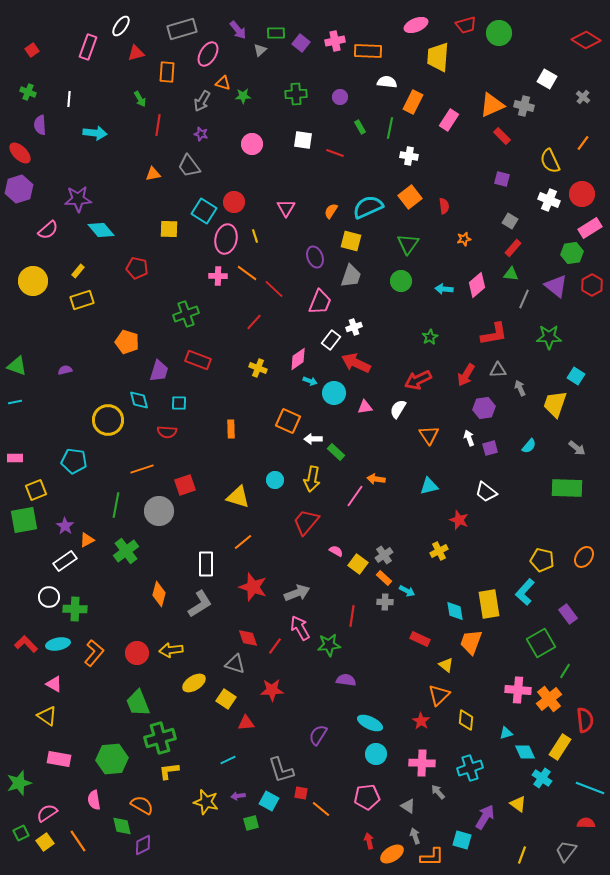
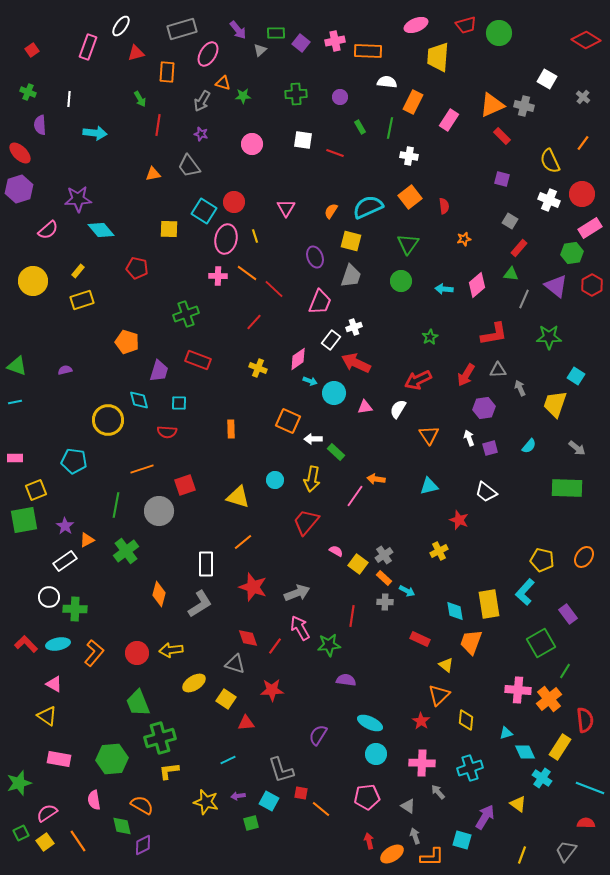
red rectangle at (513, 248): moved 6 px right
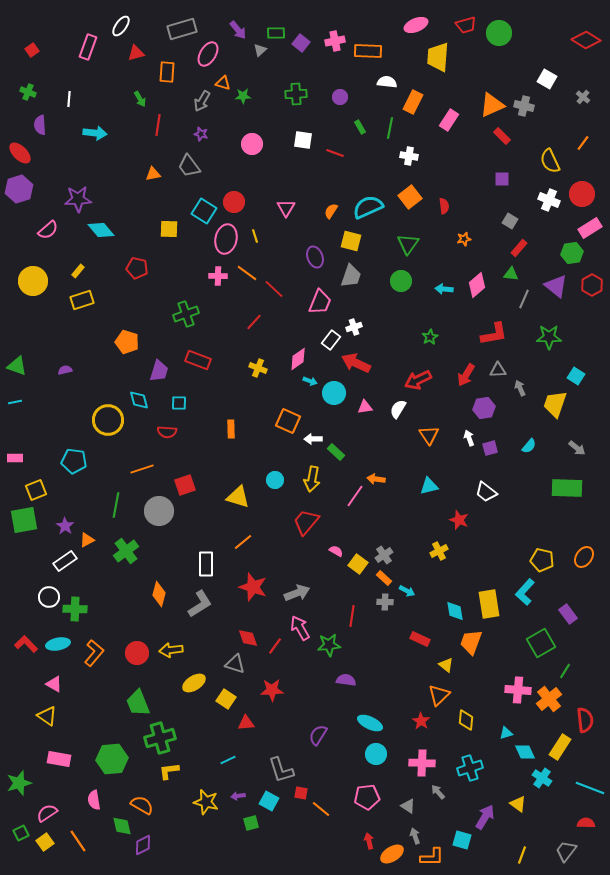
purple square at (502, 179): rotated 14 degrees counterclockwise
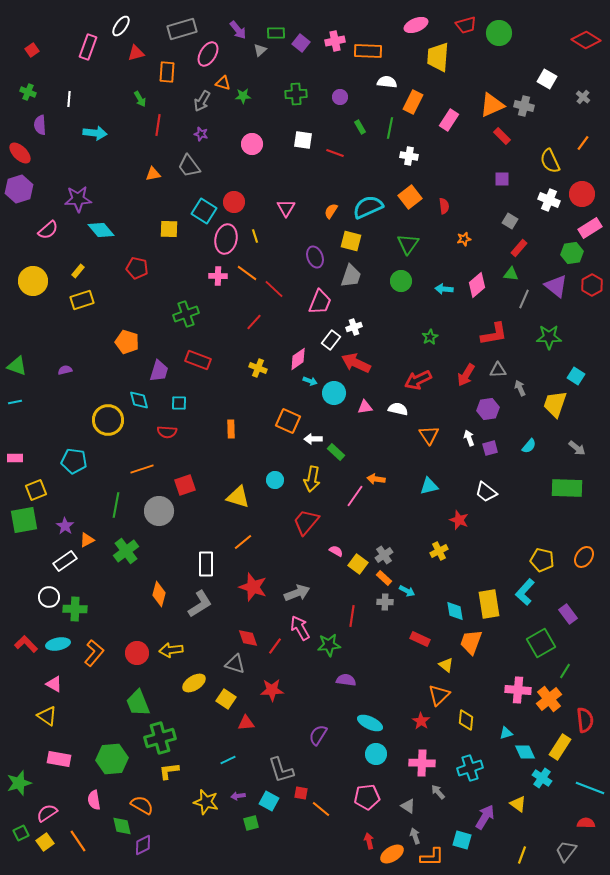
purple hexagon at (484, 408): moved 4 px right, 1 px down
white semicircle at (398, 409): rotated 72 degrees clockwise
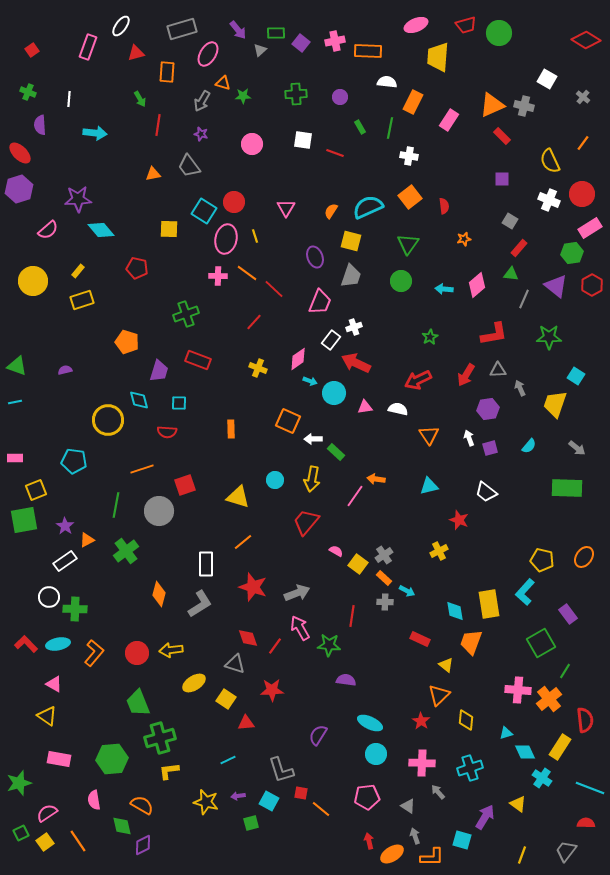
green star at (329, 645): rotated 10 degrees clockwise
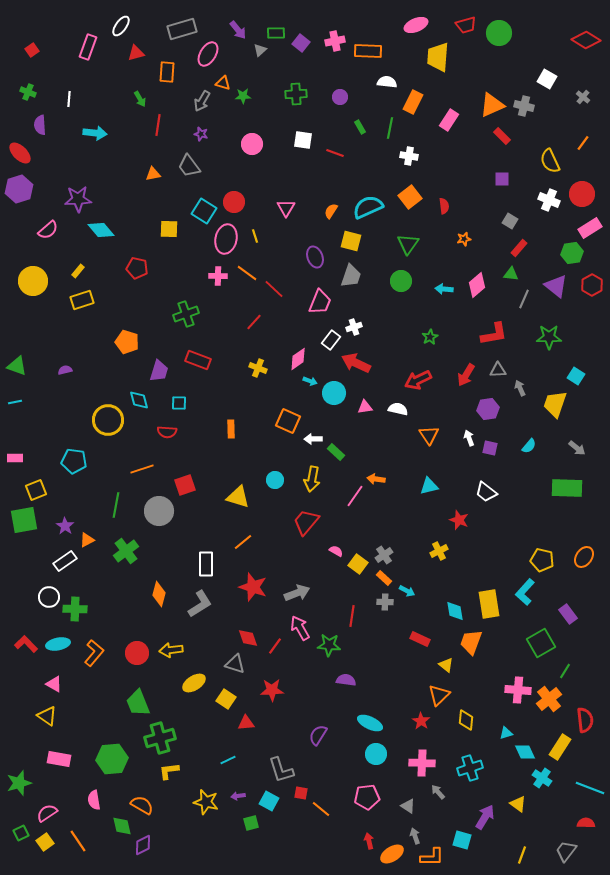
purple square at (490, 448): rotated 28 degrees clockwise
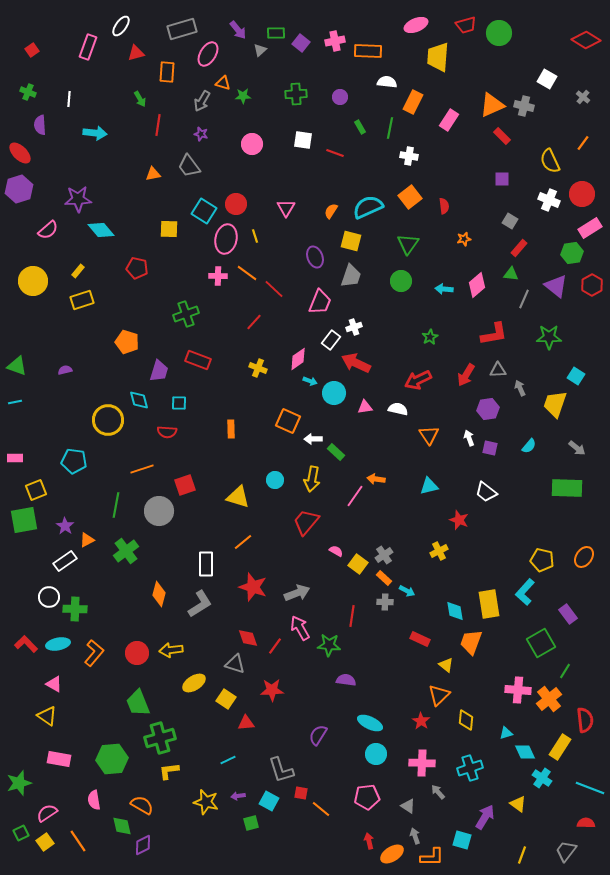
red circle at (234, 202): moved 2 px right, 2 px down
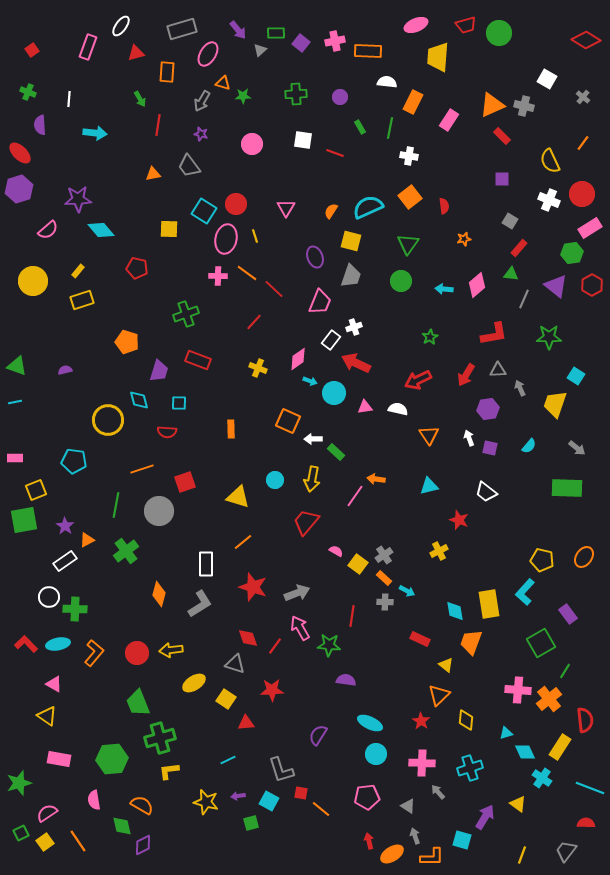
red square at (185, 485): moved 3 px up
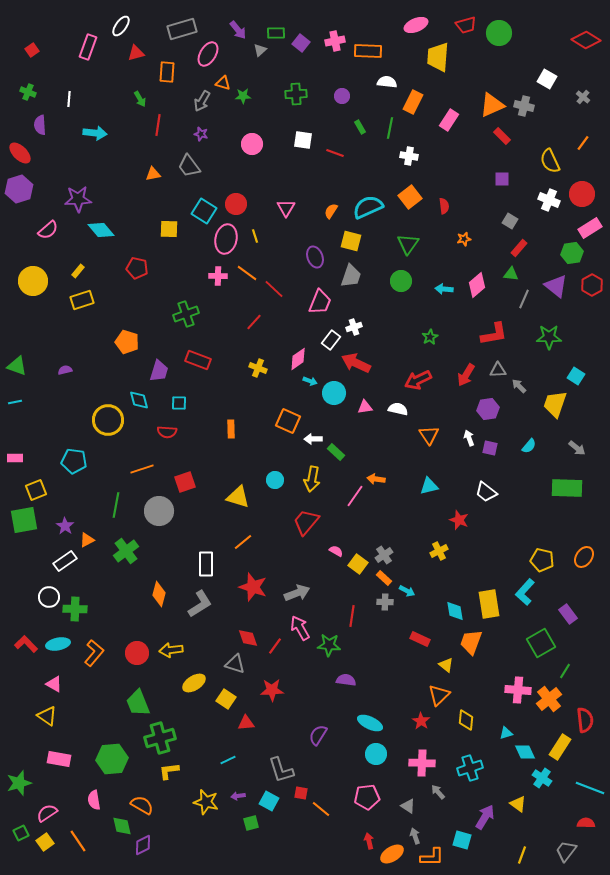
purple circle at (340, 97): moved 2 px right, 1 px up
gray arrow at (520, 388): moved 1 px left, 2 px up; rotated 21 degrees counterclockwise
